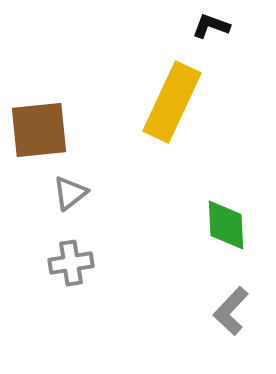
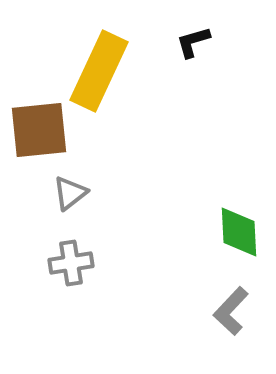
black L-shape: moved 18 px left, 16 px down; rotated 36 degrees counterclockwise
yellow rectangle: moved 73 px left, 31 px up
green diamond: moved 13 px right, 7 px down
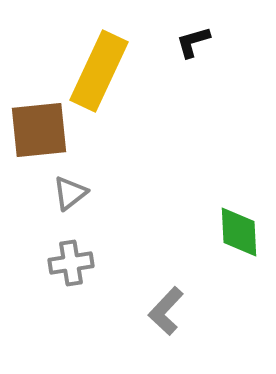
gray L-shape: moved 65 px left
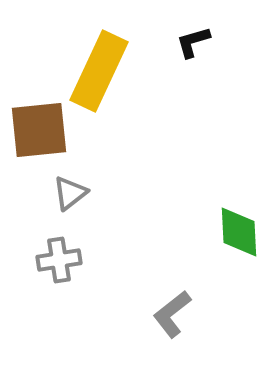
gray cross: moved 12 px left, 3 px up
gray L-shape: moved 6 px right, 3 px down; rotated 9 degrees clockwise
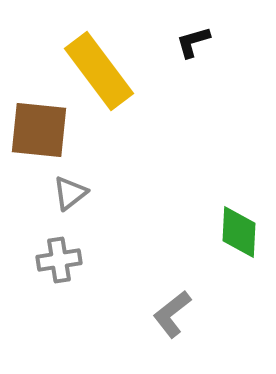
yellow rectangle: rotated 62 degrees counterclockwise
brown square: rotated 12 degrees clockwise
green diamond: rotated 6 degrees clockwise
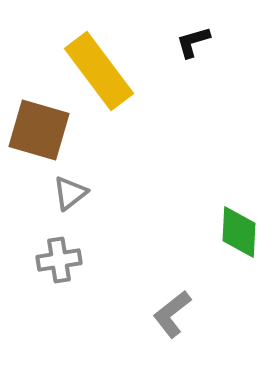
brown square: rotated 10 degrees clockwise
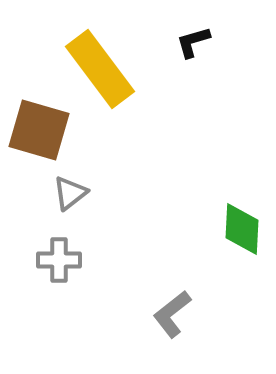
yellow rectangle: moved 1 px right, 2 px up
green diamond: moved 3 px right, 3 px up
gray cross: rotated 9 degrees clockwise
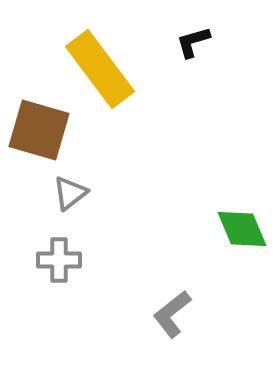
green diamond: rotated 26 degrees counterclockwise
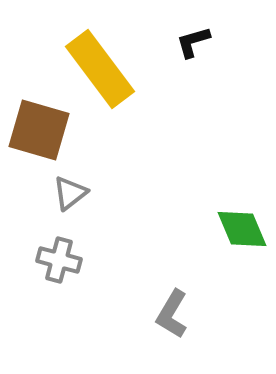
gray cross: rotated 15 degrees clockwise
gray L-shape: rotated 21 degrees counterclockwise
